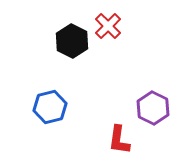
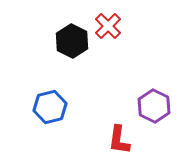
purple hexagon: moved 1 px right, 2 px up
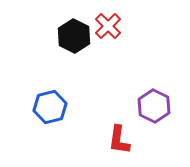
black hexagon: moved 2 px right, 5 px up
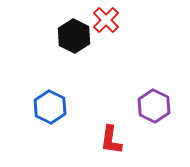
red cross: moved 2 px left, 6 px up
blue hexagon: rotated 20 degrees counterclockwise
red L-shape: moved 8 px left
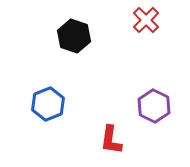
red cross: moved 40 px right
black hexagon: rotated 8 degrees counterclockwise
blue hexagon: moved 2 px left, 3 px up; rotated 12 degrees clockwise
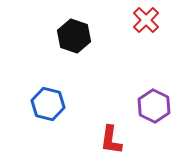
blue hexagon: rotated 24 degrees counterclockwise
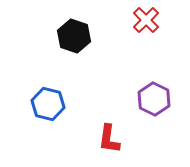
purple hexagon: moved 7 px up
red L-shape: moved 2 px left, 1 px up
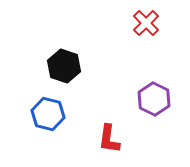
red cross: moved 3 px down
black hexagon: moved 10 px left, 30 px down
blue hexagon: moved 10 px down
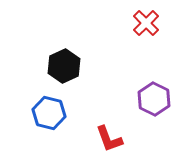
black hexagon: rotated 16 degrees clockwise
blue hexagon: moved 1 px right, 1 px up
red L-shape: rotated 28 degrees counterclockwise
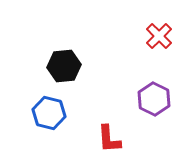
red cross: moved 13 px right, 13 px down
black hexagon: rotated 20 degrees clockwise
red L-shape: rotated 16 degrees clockwise
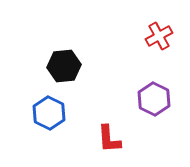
red cross: rotated 16 degrees clockwise
blue hexagon: rotated 12 degrees clockwise
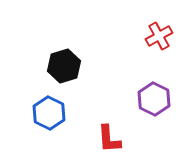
black hexagon: rotated 12 degrees counterclockwise
